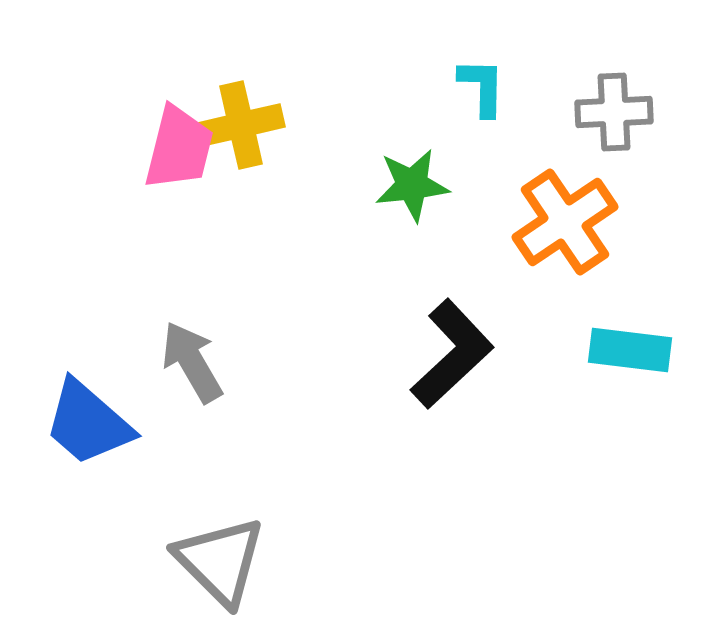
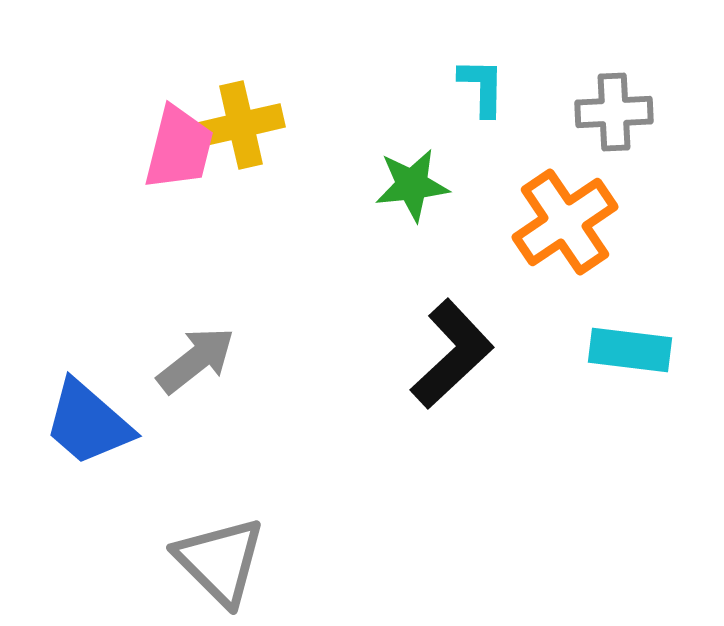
gray arrow: moved 4 px right, 2 px up; rotated 82 degrees clockwise
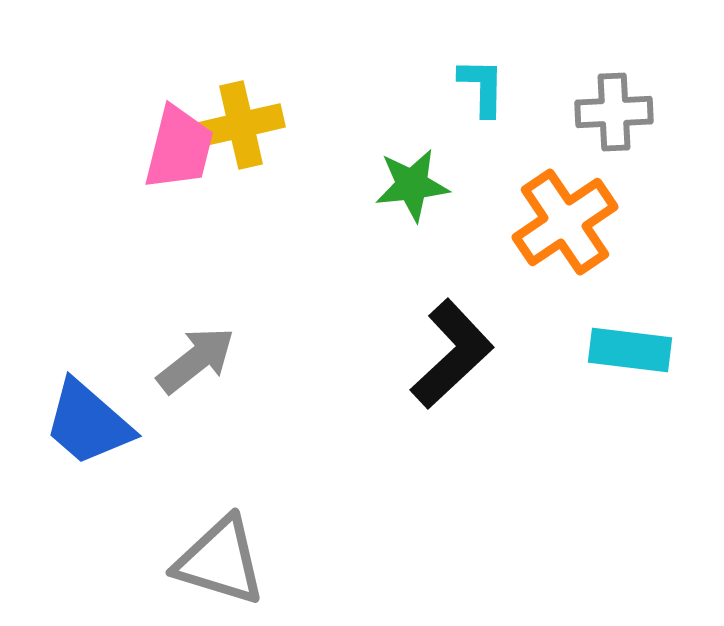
gray triangle: rotated 28 degrees counterclockwise
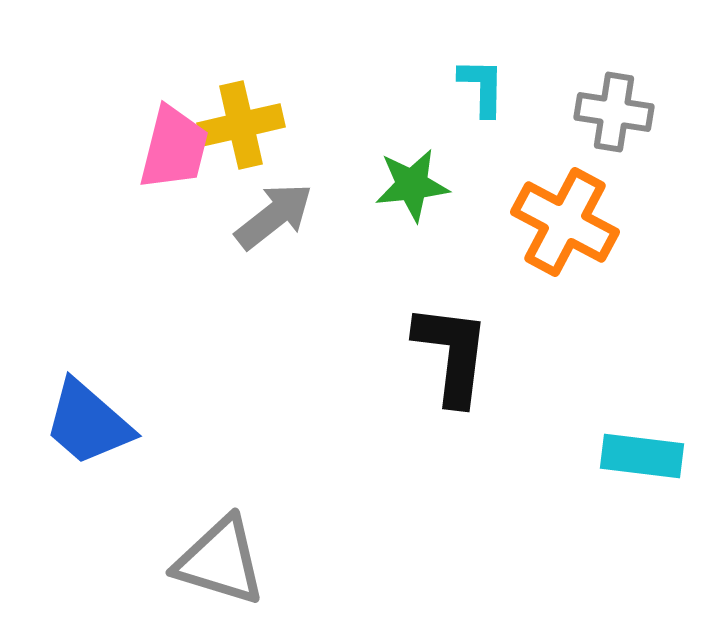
gray cross: rotated 12 degrees clockwise
pink trapezoid: moved 5 px left
orange cross: rotated 28 degrees counterclockwise
cyan rectangle: moved 12 px right, 106 px down
black L-shape: rotated 40 degrees counterclockwise
gray arrow: moved 78 px right, 144 px up
